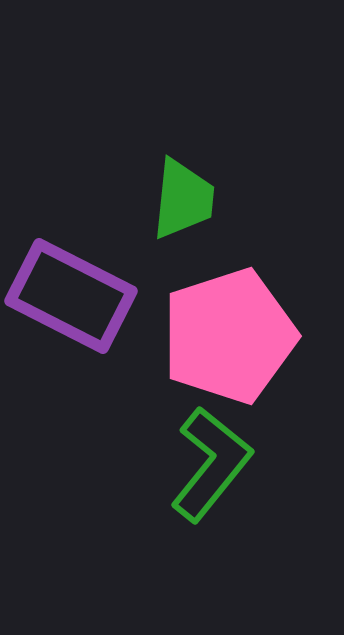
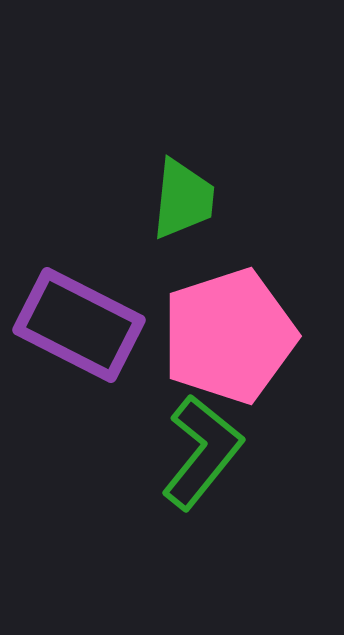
purple rectangle: moved 8 px right, 29 px down
green L-shape: moved 9 px left, 12 px up
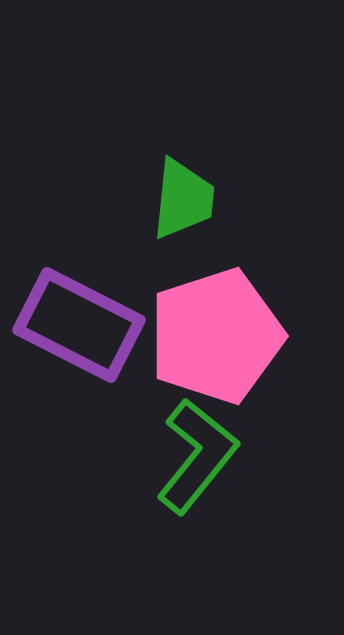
pink pentagon: moved 13 px left
green L-shape: moved 5 px left, 4 px down
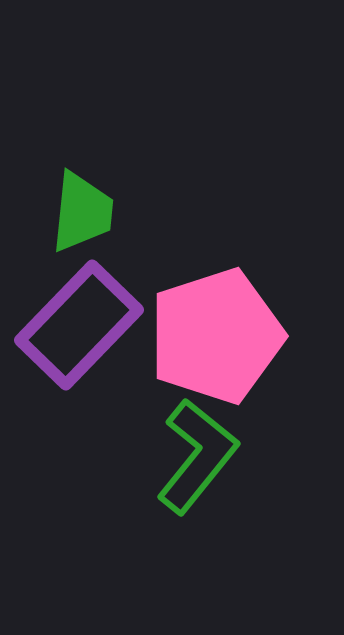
green trapezoid: moved 101 px left, 13 px down
purple rectangle: rotated 73 degrees counterclockwise
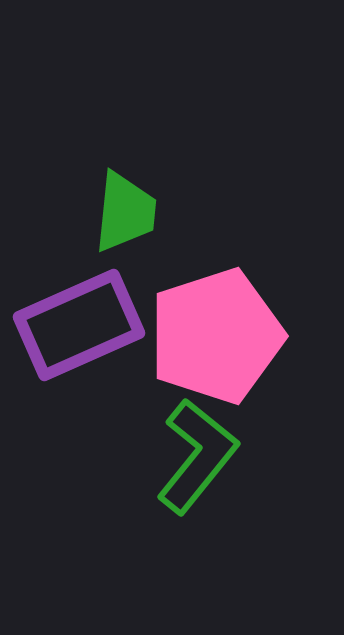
green trapezoid: moved 43 px right
purple rectangle: rotated 22 degrees clockwise
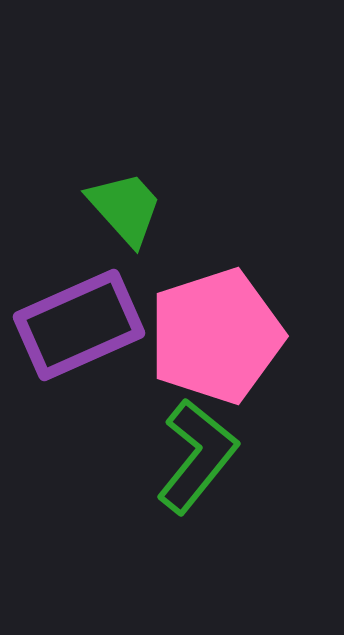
green trapezoid: moved 4 px up; rotated 48 degrees counterclockwise
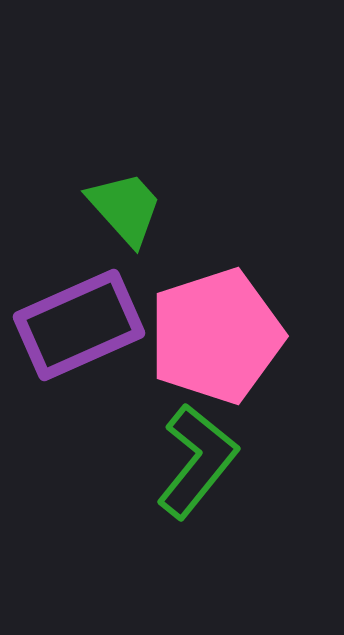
green L-shape: moved 5 px down
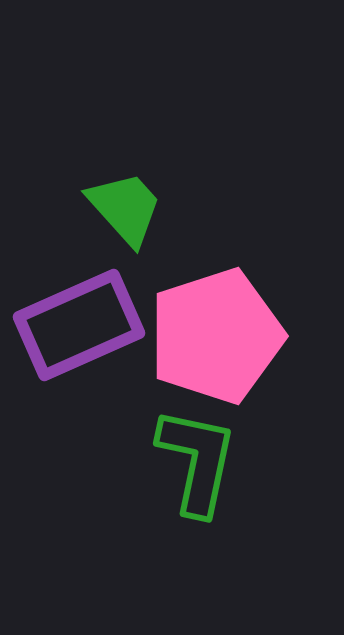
green L-shape: rotated 27 degrees counterclockwise
